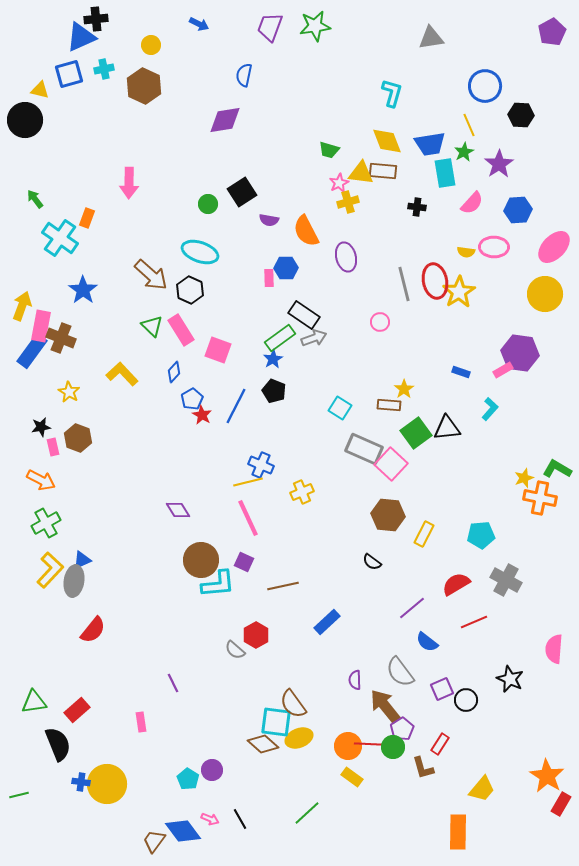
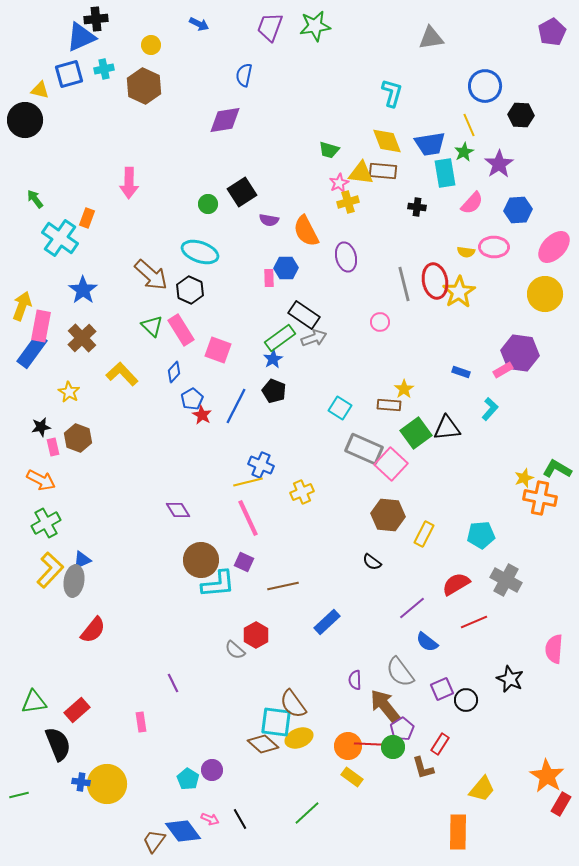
brown cross at (61, 338): moved 21 px right; rotated 24 degrees clockwise
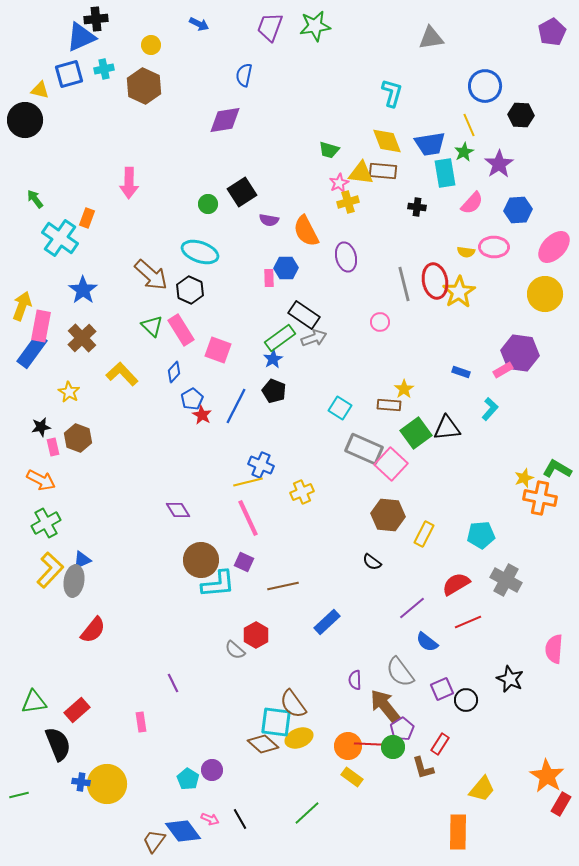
red line at (474, 622): moved 6 px left
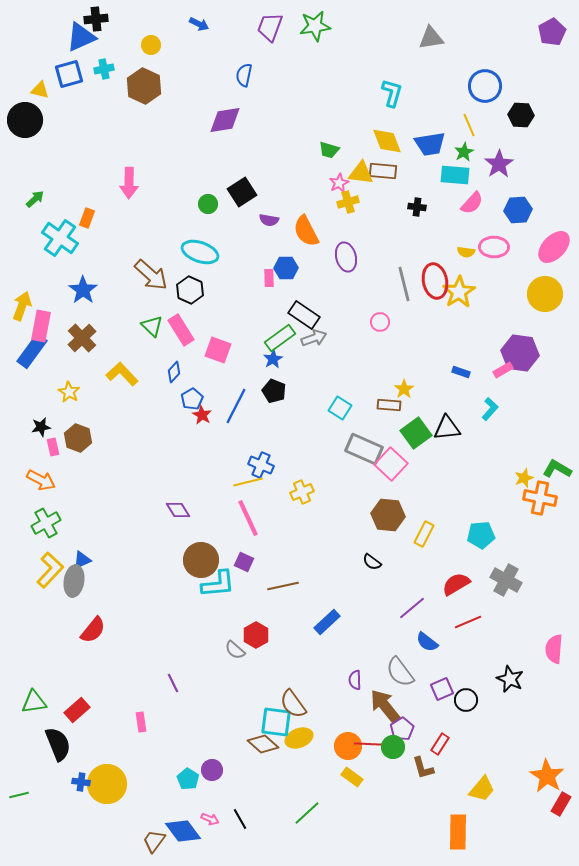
cyan rectangle at (445, 173): moved 10 px right, 2 px down; rotated 76 degrees counterclockwise
green arrow at (35, 199): rotated 84 degrees clockwise
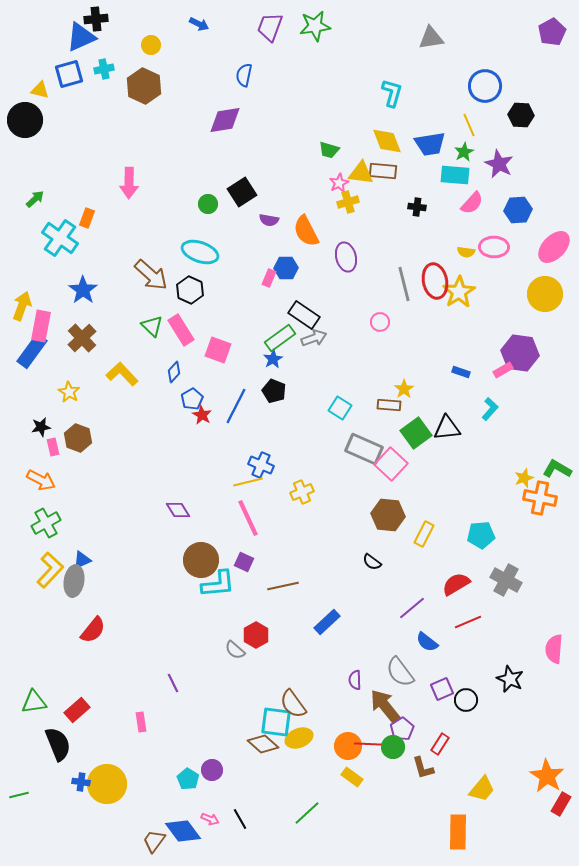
purple star at (499, 164): rotated 12 degrees counterclockwise
pink rectangle at (269, 278): rotated 24 degrees clockwise
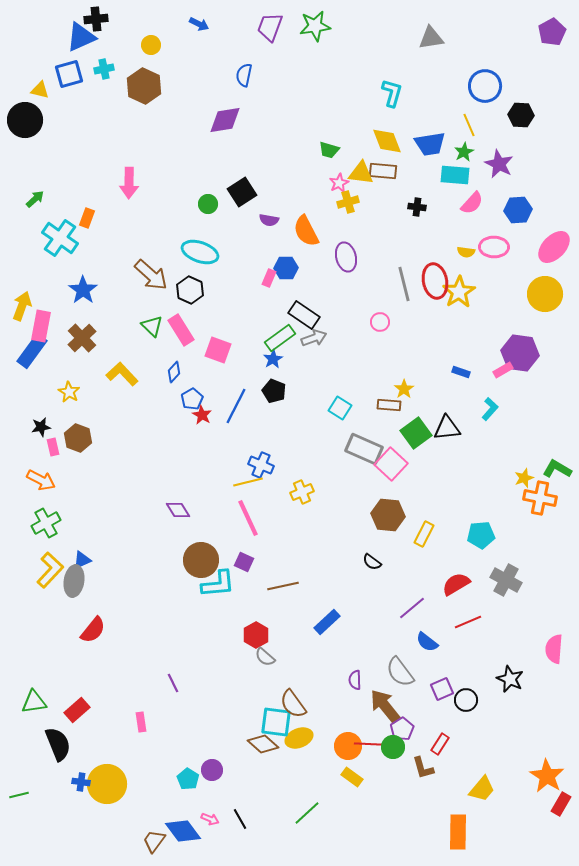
gray semicircle at (235, 650): moved 30 px right, 7 px down
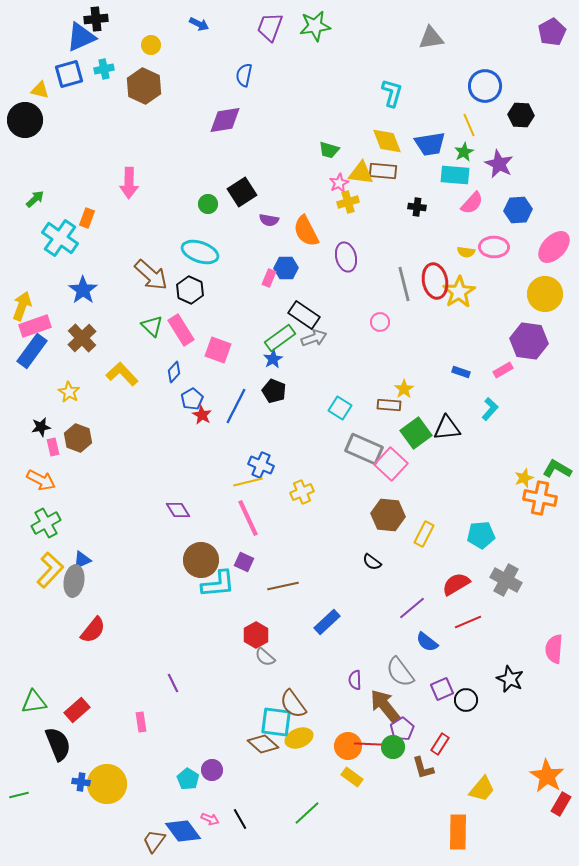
pink rectangle at (41, 326): moved 6 px left; rotated 60 degrees clockwise
purple hexagon at (520, 353): moved 9 px right, 12 px up
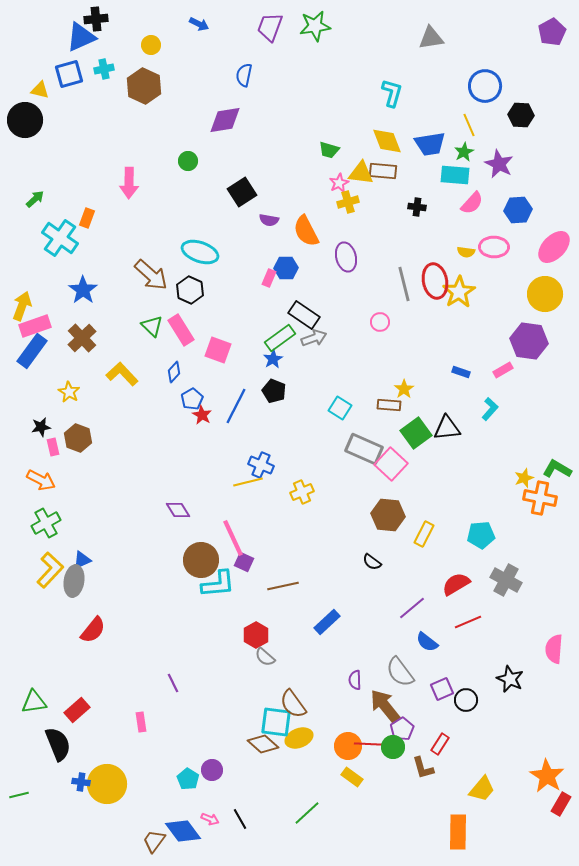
green circle at (208, 204): moved 20 px left, 43 px up
pink line at (248, 518): moved 15 px left, 20 px down
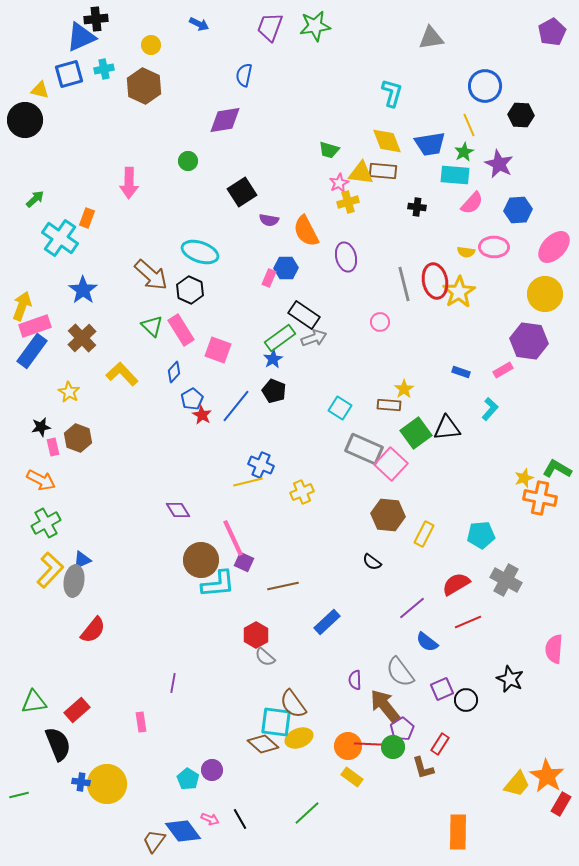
blue line at (236, 406): rotated 12 degrees clockwise
purple line at (173, 683): rotated 36 degrees clockwise
yellow trapezoid at (482, 789): moved 35 px right, 5 px up
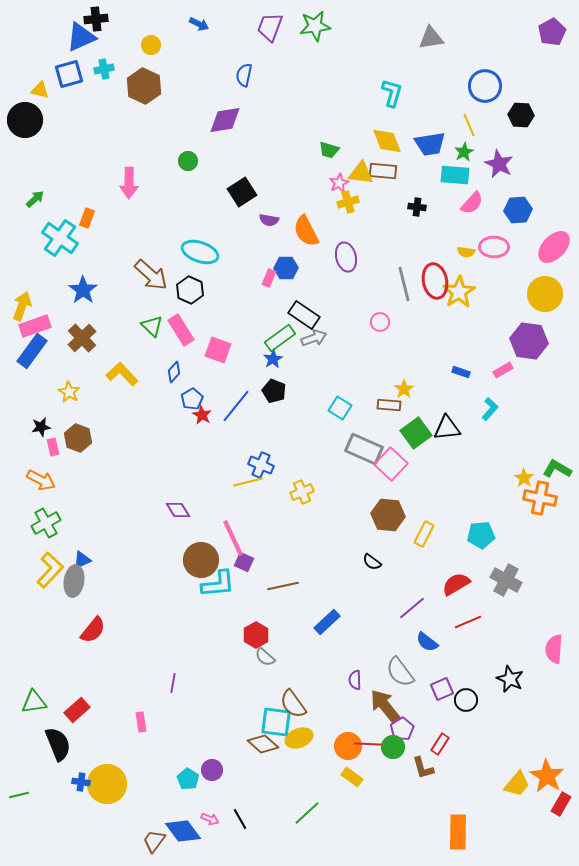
yellow star at (524, 478): rotated 18 degrees counterclockwise
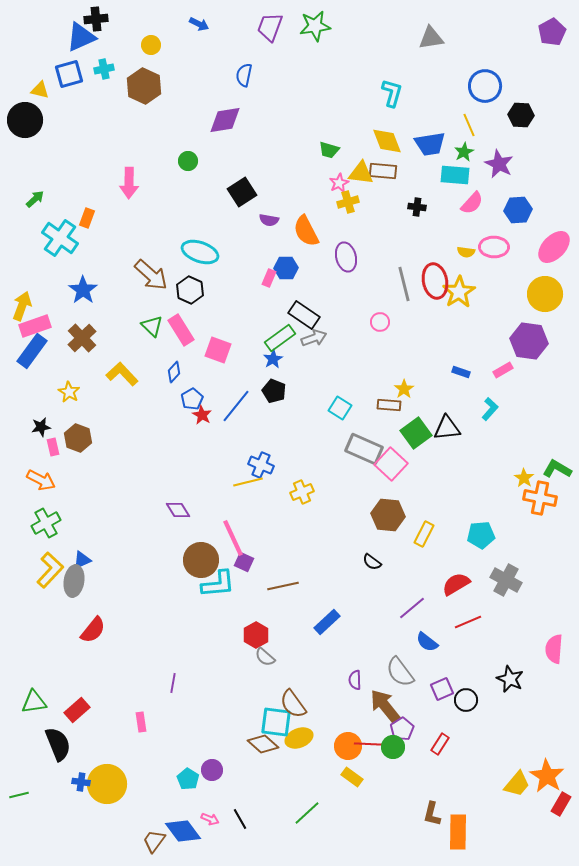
brown L-shape at (423, 768): moved 9 px right, 46 px down; rotated 30 degrees clockwise
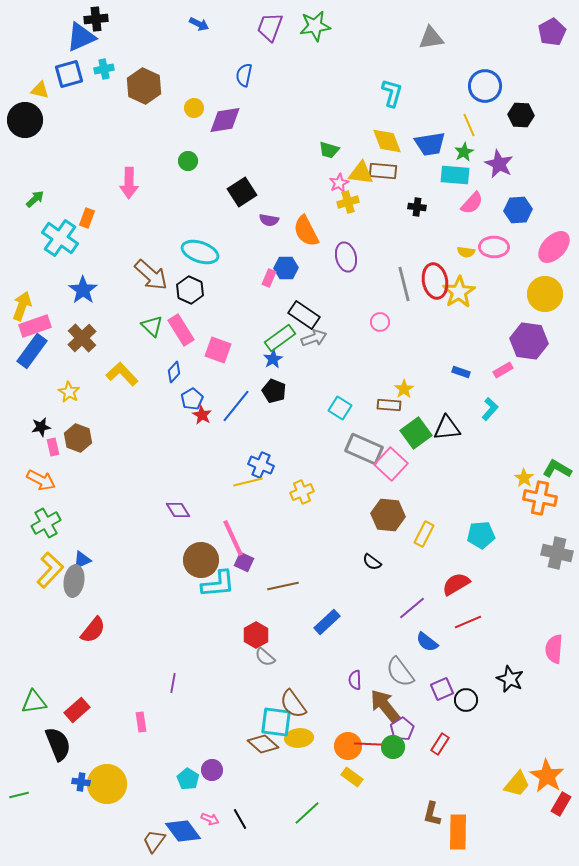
yellow circle at (151, 45): moved 43 px right, 63 px down
gray cross at (506, 580): moved 51 px right, 27 px up; rotated 16 degrees counterclockwise
yellow ellipse at (299, 738): rotated 16 degrees clockwise
